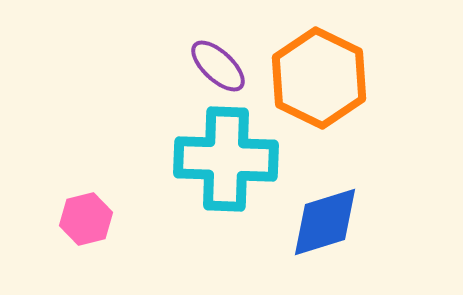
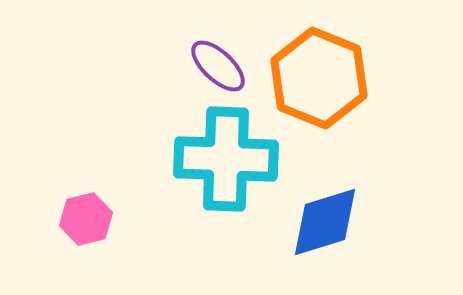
orange hexagon: rotated 4 degrees counterclockwise
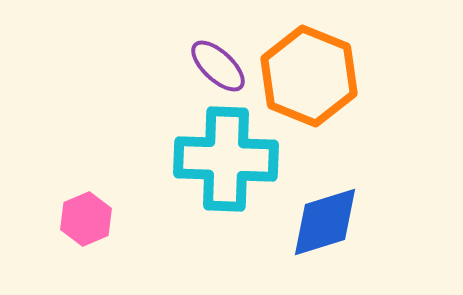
orange hexagon: moved 10 px left, 2 px up
pink hexagon: rotated 9 degrees counterclockwise
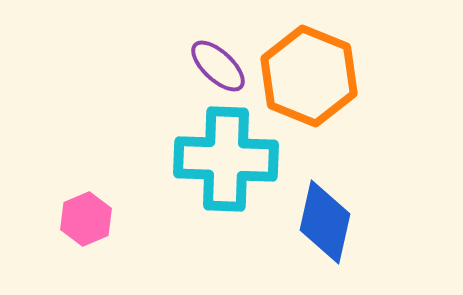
blue diamond: rotated 60 degrees counterclockwise
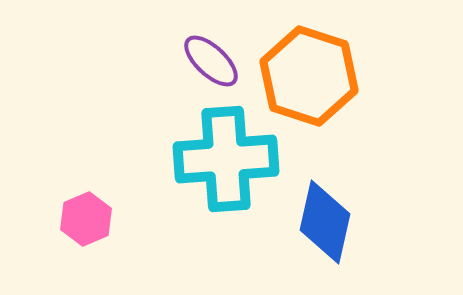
purple ellipse: moved 7 px left, 5 px up
orange hexagon: rotated 4 degrees counterclockwise
cyan cross: rotated 6 degrees counterclockwise
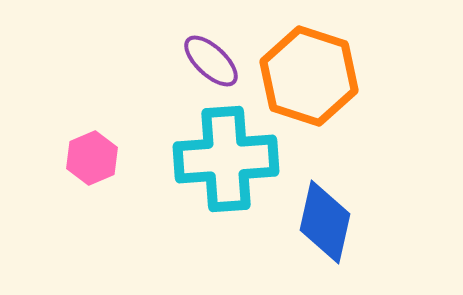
pink hexagon: moved 6 px right, 61 px up
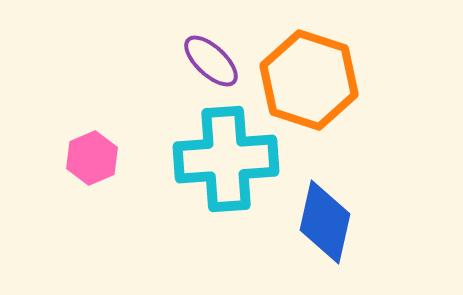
orange hexagon: moved 4 px down
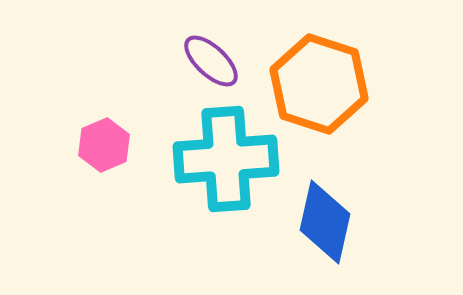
orange hexagon: moved 10 px right, 4 px down
pink hexagon: moved 12 px right, 13 px up
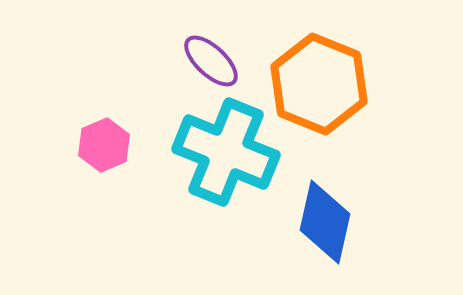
orange hexagon: rotated 4 degrees clockwise
cyan cross: moved 7 px up; rotated 26 degrees clockwise
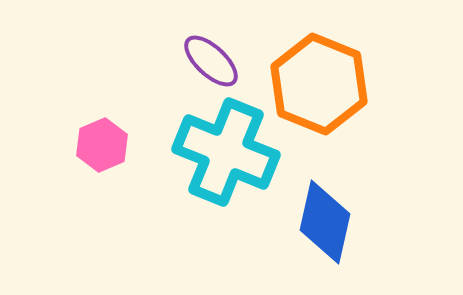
pink hexagon: moved 2 px left
